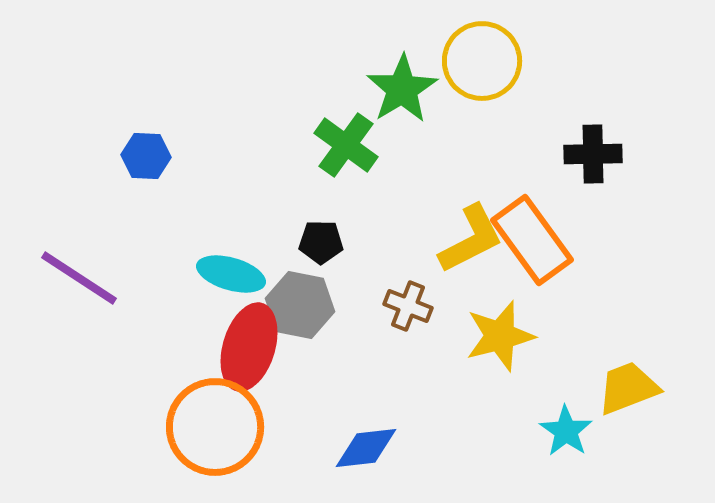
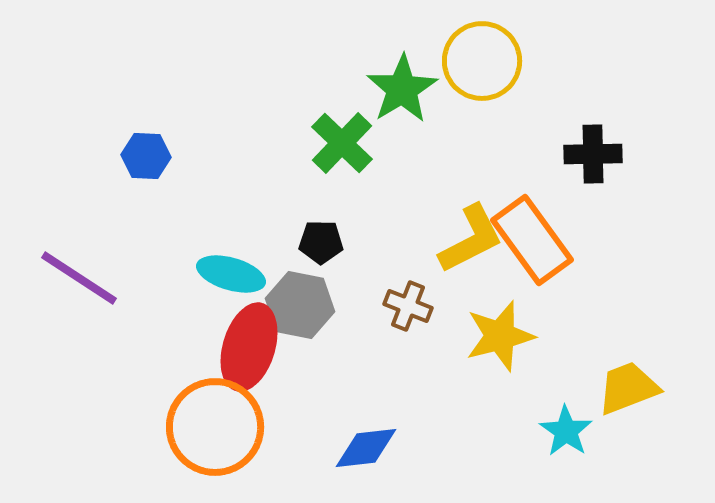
green cross: moved 4 px left, 2 px up; rotated 8 degrees clockwise
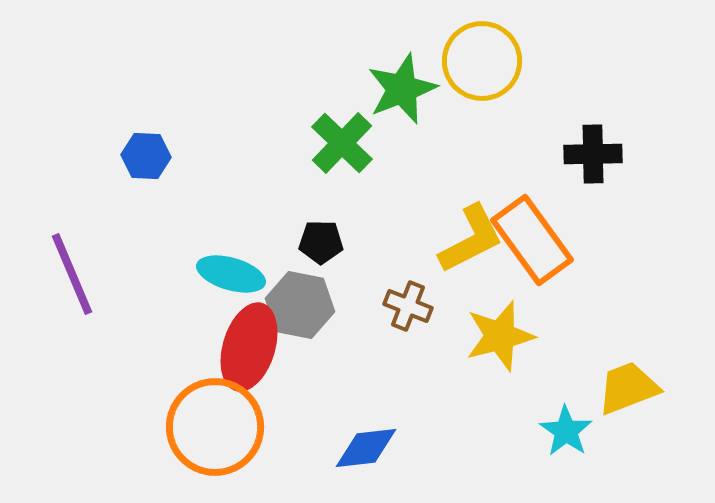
green star: rotated 10 degrees clockwise
purple line: moved 7 px left, 4 px up; rotated 34 degrees clockwise
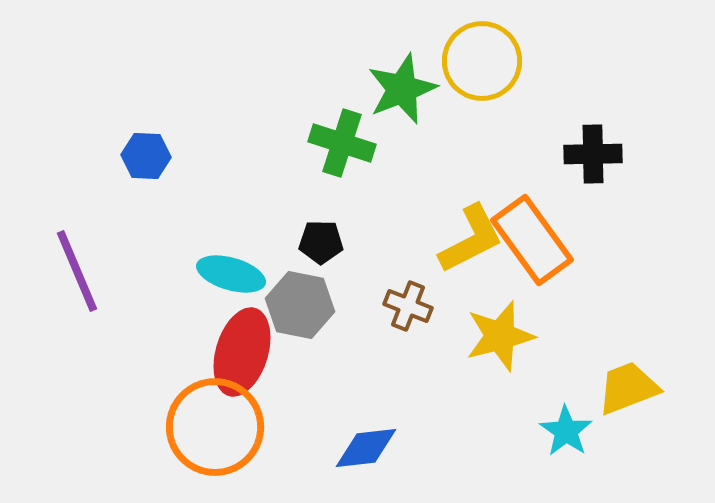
green cross: rotated 26 degrees counterclockwise
purple line: moved 5 px right, 3 px up
red ellipse: moved 7 px left, 5 px down
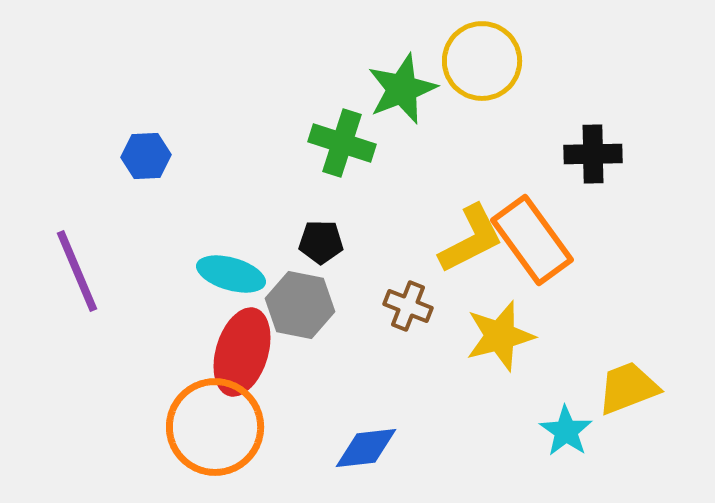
blue hexagon: rotated 6 degrees counterclockwise
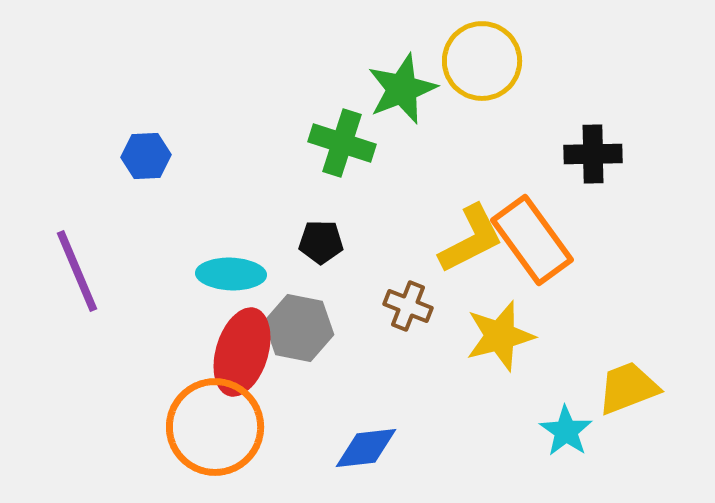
cyan ellipse: rotated 14 degrees counterclockwise
gray hexagon: moved 1 px left, 23 px down
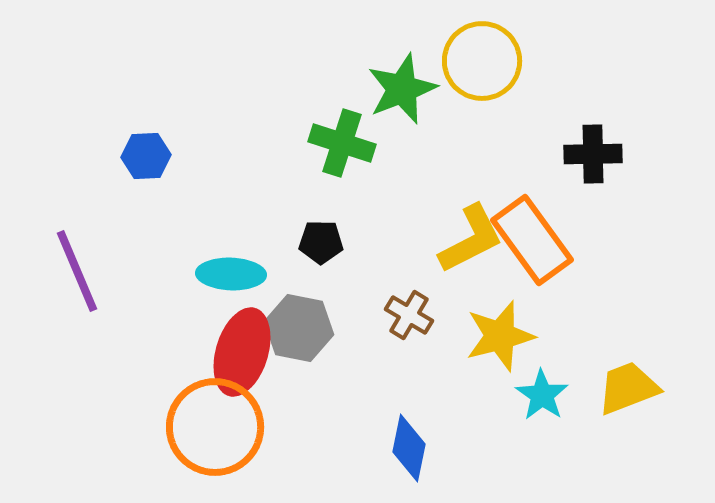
brown cross: moved 1 px right, 9 px down; rotated 9 degrees clockwise
cyan star: moved 24 px left, 36 px up
blue diamond: moved 43 px right; rotated 72 degrees counterclockwise
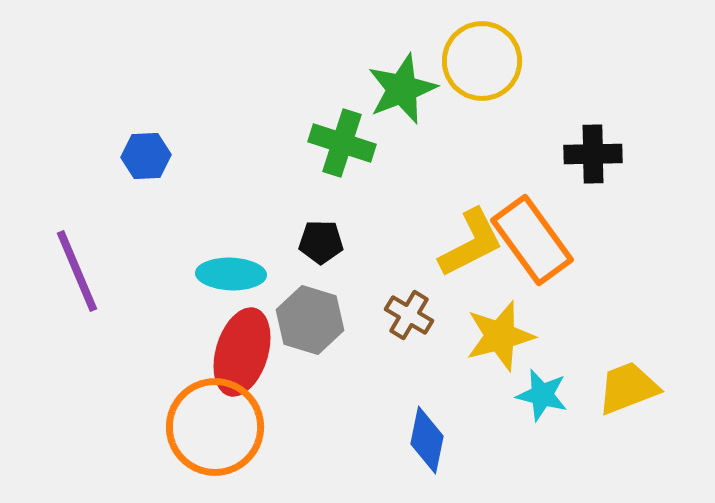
yellow L-shape: moved 4 px down
gray hexagon: moved 11 px right, 8 px up; rotated 6 degrees clockwise
cyan star: rotated 20 degrees counterclockwise
blue diamond: moved 18 px right, 8 px up
